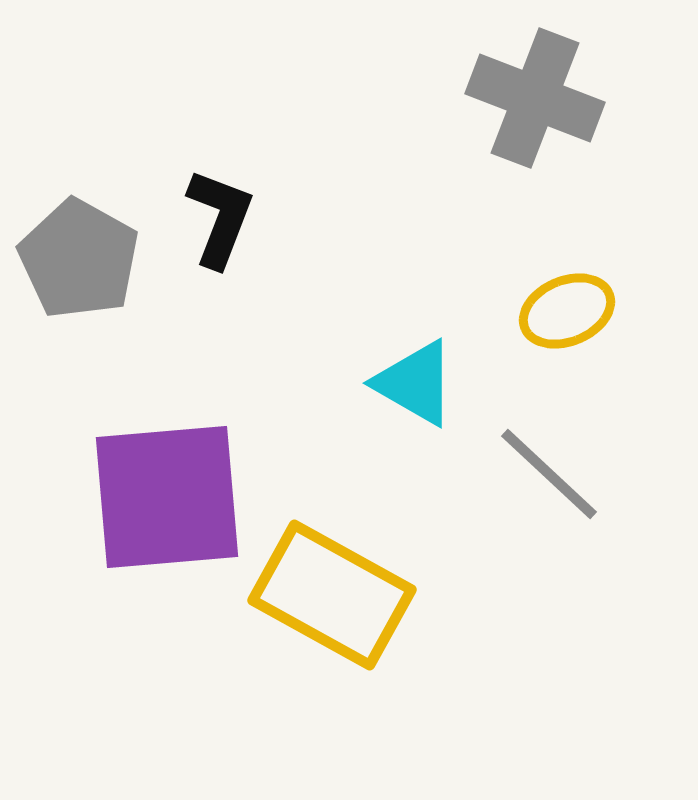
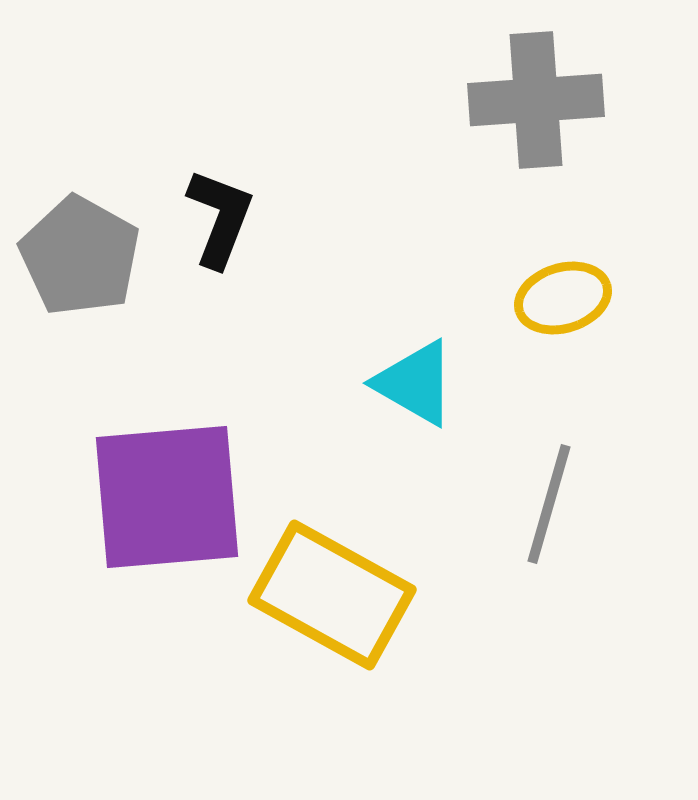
gray cross: moved 1 px right, 2 px down; rotated 25 degrees counterclockwise
gray pentagon: moved 1 px right, 3 px up
yellow ellipse: moved 4 px left, 13 px up; rotated 6 degrees clockwise
gray line: moved 30 px down; rotated 63 degrees clockwise
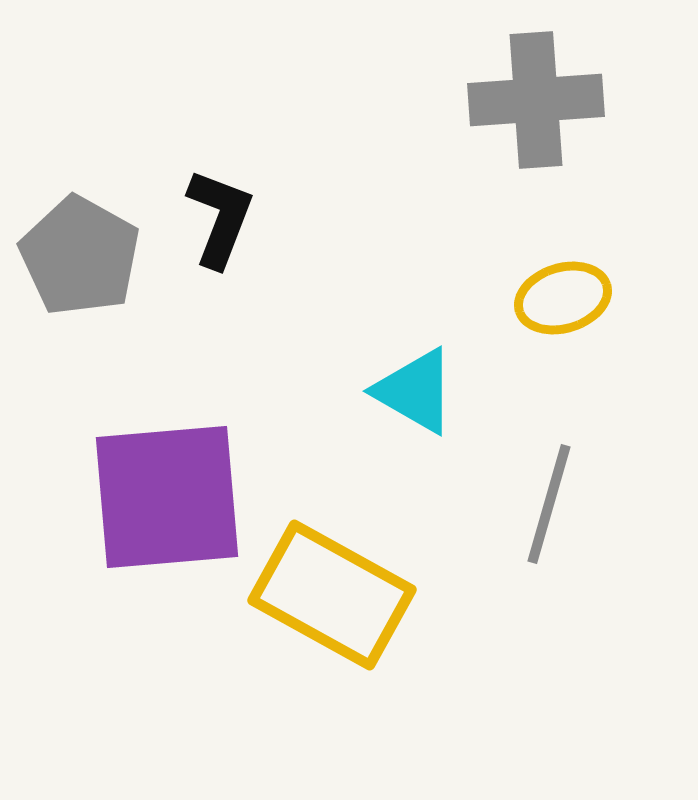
cyan triangle: moved 8 px down
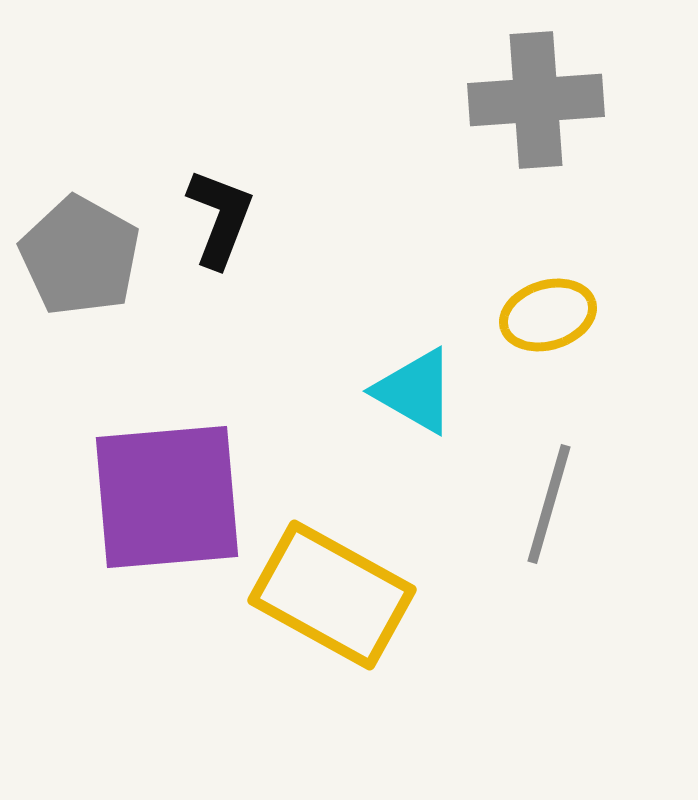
yellow ellipse: moved 15 px left, 17 px down
